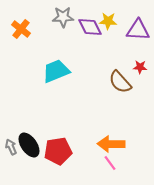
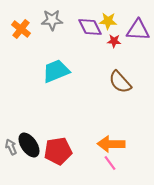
gray star: moved 11 px left, 3 px down
red star: moved 26 px left, 26 px up
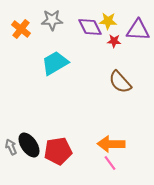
cyan trapezoid: moved 1 px left, 8 px up; rotated 8 degrees counterclockwise
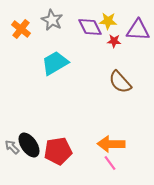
gray star: rotated 30 degrees clockwise
gray arrow: moved 1 px right; rotated 21 degrees counterclockwise
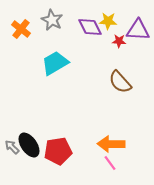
red star: moved 5 px right
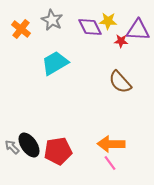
red star: moved 2 px right
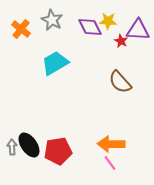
red star: rotated 24 degrees clockwise
gray arrow: rotated 42 degrees clockwise
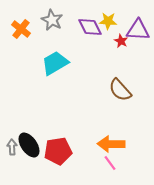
brown semicircle: moved 8 px down
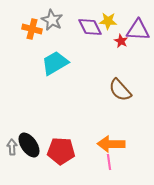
orange cross: moved 11 px right; rotated 24 degrees counterclockwise
red pentagon: moved 3 px right; rotated 12 degrees clockwise
pink line: moved 1 px left, 1 px up; rotated 28 degrees clockwise
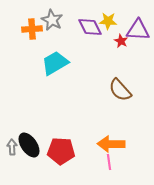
orange cross: rotated 18 degrees counterclockwise
